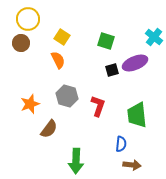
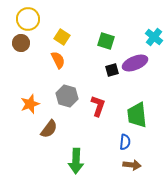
blue semicircle: moved 4 px right, 2 px up
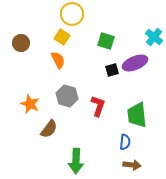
yellow circle: moved 44 px right, 5 px up
orange star: rotated 30 degrees counterclockwise
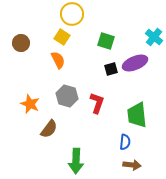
black square: moved 1 px left, 1 px up
red L-shape: moved 1 px left, 3 px up
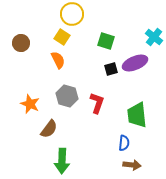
blue semicircle: moved 1 px left, 1 px down
green arrow: moved 14 px left
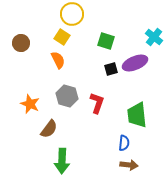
brown arrow: moved 3 px left
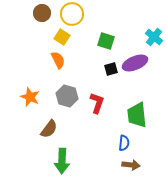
brown circle: moved 21 px right, 30 px up
orange star: moved 7 px up
brown arrow: moved 2 px right
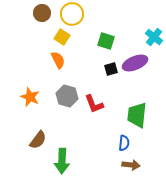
red L-shape: moved 3 px left, 1 px down; rotated 140 degrees clockwise
green trapezoid: rotated 12 degrees clockwise
brown semicircle: moved 11 px left, 11 px down
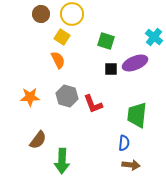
brown circle: moved 1 px left, 1 px down
black square: rotated 16 degrees clockwise
orange star: rotated 24 degrees counterclockwise
red L-shape: moved 1 px left
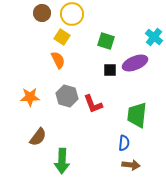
brown circle: moved 1 px right, 1 px up
black square: moved 1 px left, 1 px down
brown semicircle: moved 3 px up
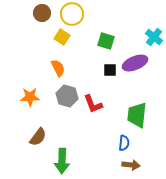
orange semicircle: moved 8 px down
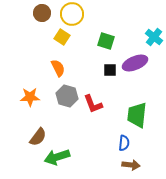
green arrow: moved 5 px left, 4 px up; rotated 70 degrees clockwise
